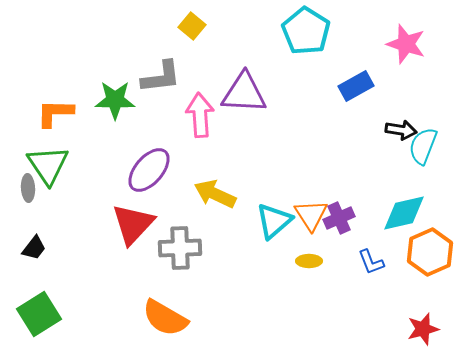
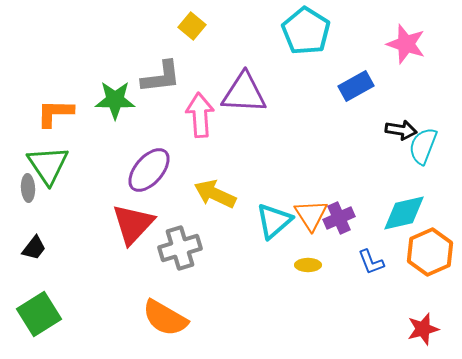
gray cross: rotated 15 degrees counterclockwise
yellow ellipse: moved 1 px left, 4 px down
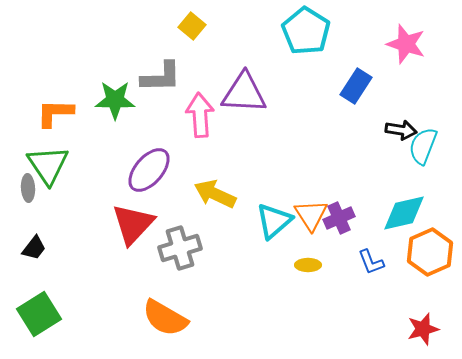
gray L-shape: rotated 6 degrees clockwise
blue rectangle: rotated 28 degrees counterclockwise
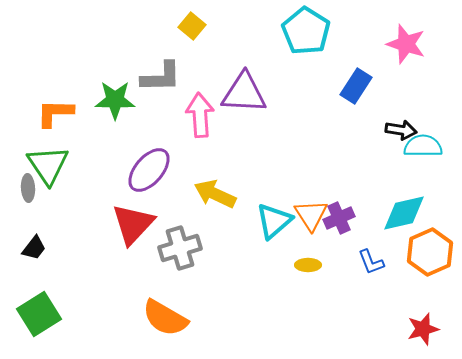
cyan semicircle: rotated 69 degrees clockwise
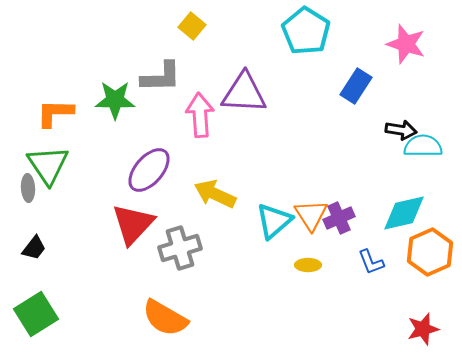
green square: moved 3 px left
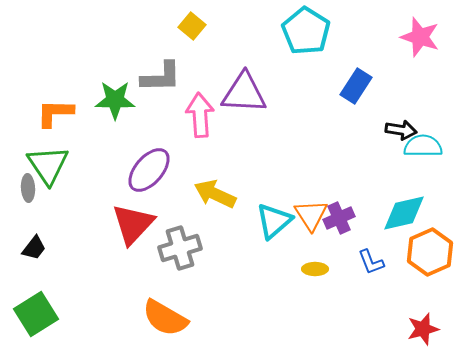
pink star: moved 14 px right, 7 px up
yellow ellipse: moved 7 px right, 4 px down
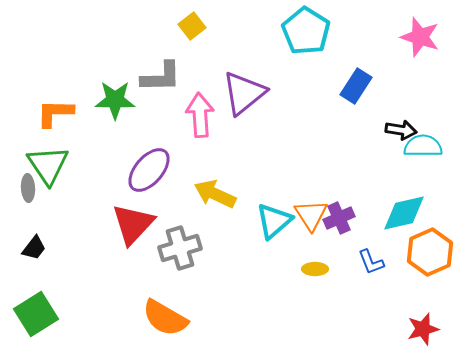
yellow square: rotated 12 degrees clockwise
purple triangle: rotated 42 degrees counterclockwise
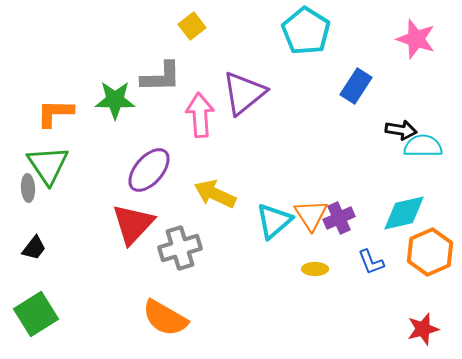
pink star: moved 4 px left, 2 px down
